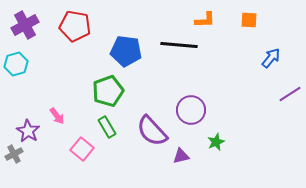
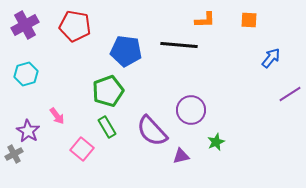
cyan hexagon: moved 10 px right, 10 px down
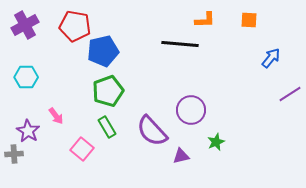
black line: moved 1 px right, 1 px up
blue pentagon: moved 23 px left; rotated 20 degrees counterclockwise
cyan hexagon: moved 3 px down; rotated 15 degrees clockwise
pink arrow: moved 1 px left
gray cross: rotated 24 degrees clockwise
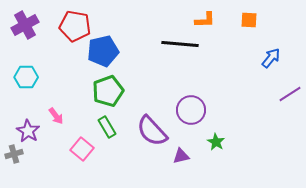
green star: rotated 18 degrees counterclockwise
gray cross: rotated 12 degrees counterclockwise
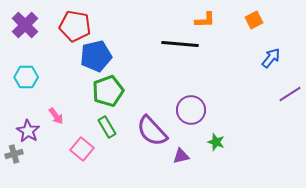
orange square: moved 5 px right; rotated 30 degrees counterclockwise
purple cross: rotated 16 degrees counterclockwise
blue pentagon: moved 7 px left, 5 px down
green star: rotated 12 degrees counterclockwise
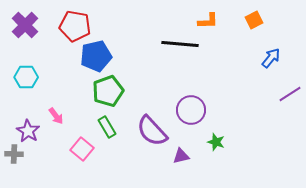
orange L-shape: moved 3 px right, 1 px down
gray cross: rotated 18 degrees clockwise
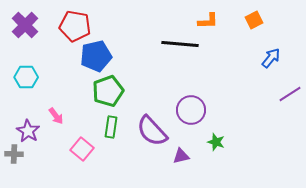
green rectangle: moved 4 px right; rotated 40 degrees clockwise
